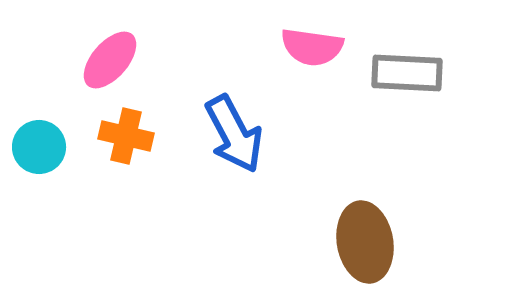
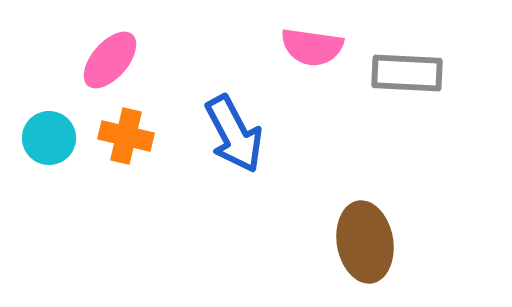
cyan circle: moved 10 px right, 9 px up
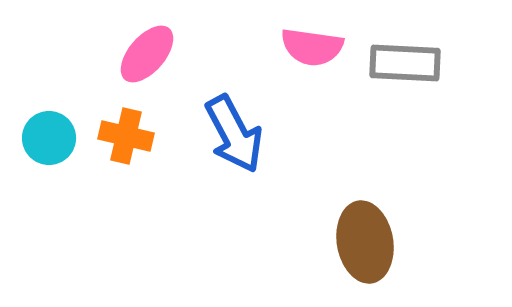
pink ellipse: moved 37 px right, 6 px up
gray rectangle: moved 2 px left, 10 px up
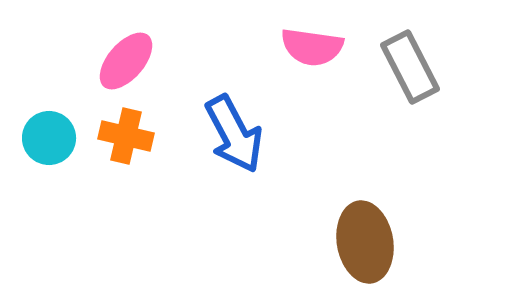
pink ellipse: moved 21 px left, 7 px down
gray rectangle: moved 5 px right, 4 px down; rotated 60 degrees clockwise
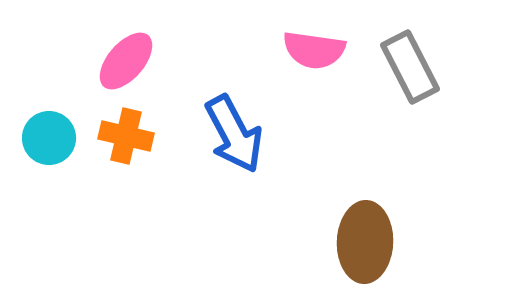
pink semicircle: moved 2 px right, 3 px down
brown ellipse: rotated 12 degrees clockwise
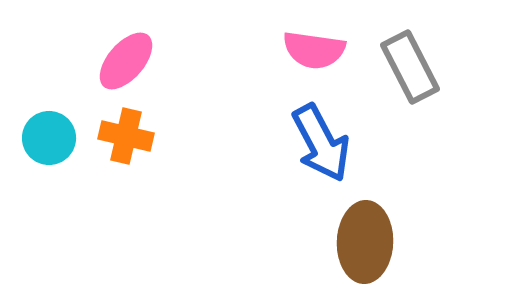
blue arrow: moved 87 px right, 9 px down
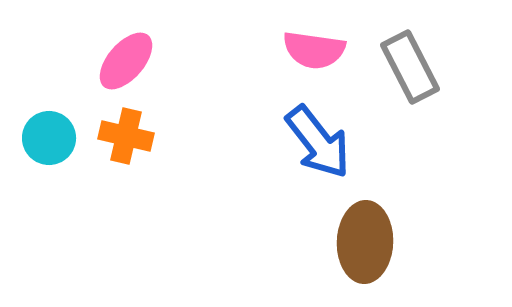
blue arrow: moved 3 px left, 1 px up; rotated 10 degrees counterclockwise
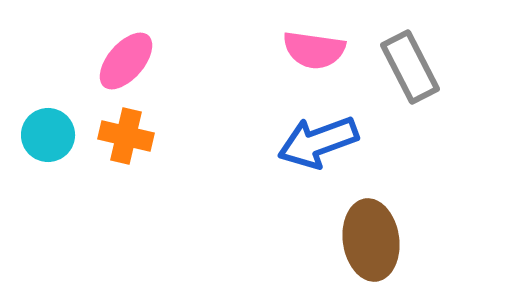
cyan circle: moved 1 px left, 3 px up
blue arrow: rotated 108 degrees clockwise
brown ellipse: moved 6 px right, 2 px up; rotated 10 degrees counterclockwise
